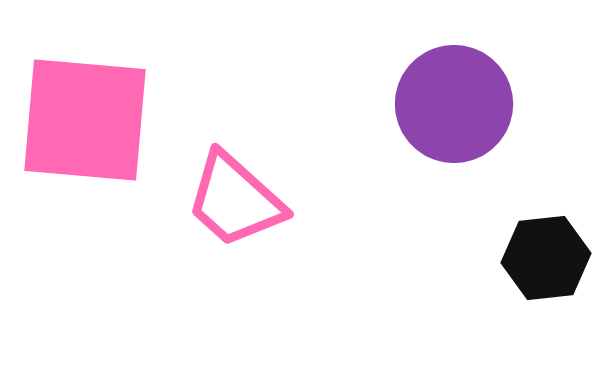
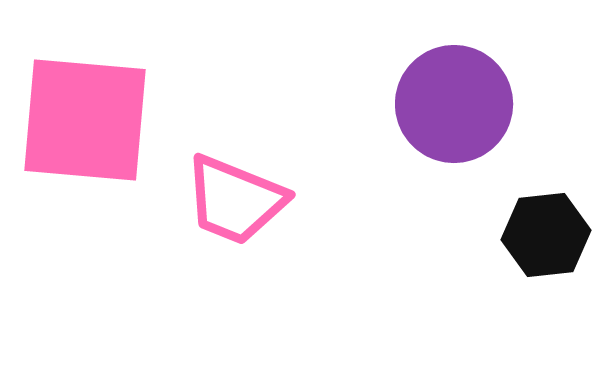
pink trapezoid: rotated 20 degrees counterclockwise
black hexagon: moved 23 px up
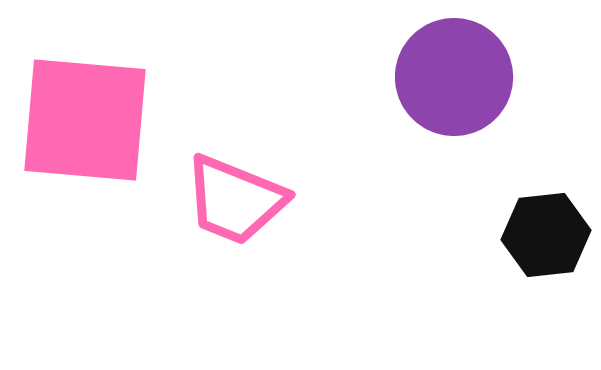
purple circle: moved 27 px up
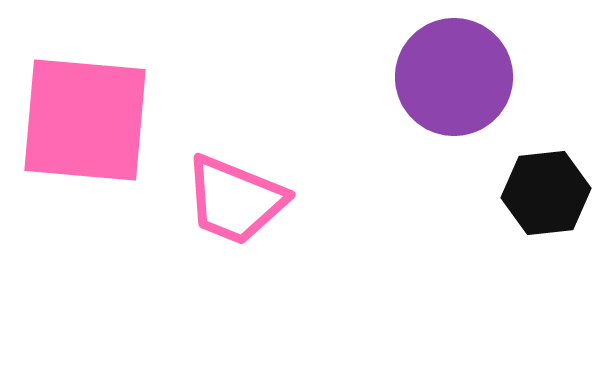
black hexagon: moved 42 px up
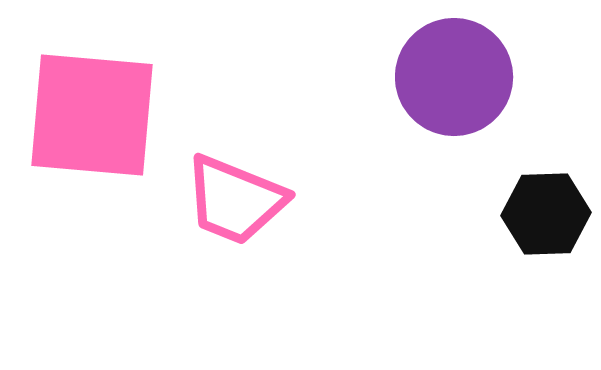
pink square: moved 7 px right, 5 px up
black hexagon: moved 21 px down; rotated 4 degrees clockwise
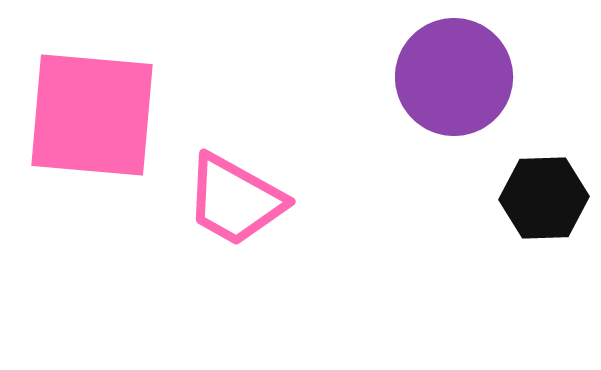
pink trapezoid: rotated 7 degrees clockwise
black hexagon: moved 2 px left, 16 px up
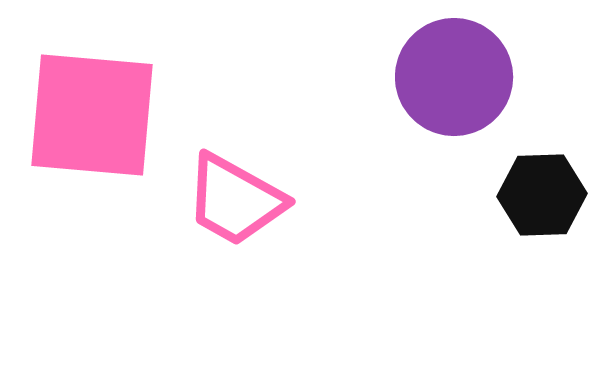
black hexagon: moved 2 px left, 3 px up
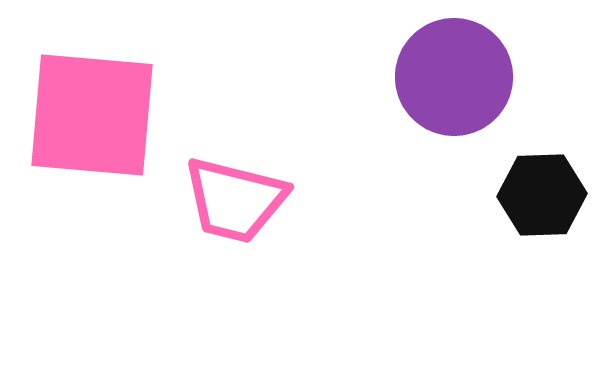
pink trapezoid: rotated 15 degrees counterclockwise
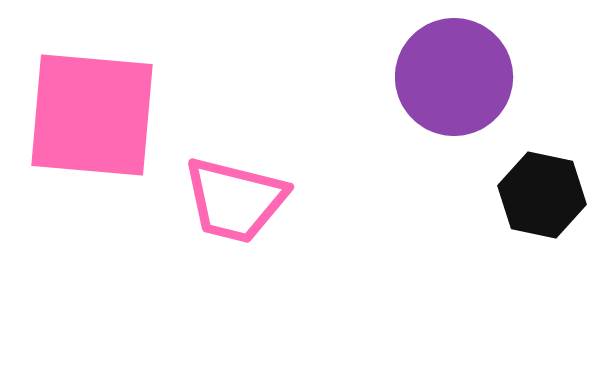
black hexagon: rotated 14 degrees clockwise
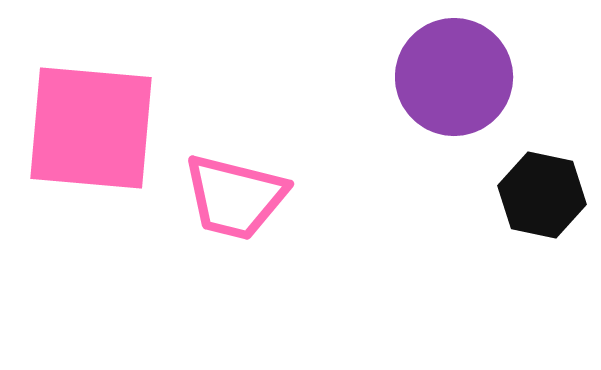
pink square: moved 1 px left, 13 px down
pink trapezoid: moved 3 px up
